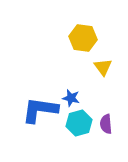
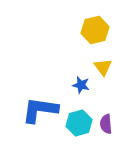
yellow hexagon: moved 12 px right, 8 px up; rotated 20 degrees counterclockwise
blue star: moved 10 px right, 13 px up
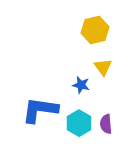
cyan hexagon: rotated 15 degrees counterclockwise
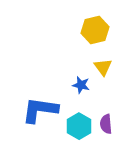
cyan hexagon: moved 3 px down
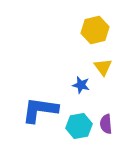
cyan hexagon: rotated 20 degrees clockwise
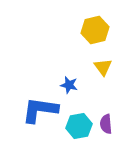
blue star: moved 12 px left
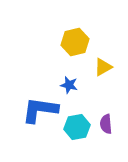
yellow hexagon: moved 20 px left, 12 px down
yellow triangle: rotated 36 degrees clockwise
cyan hexagon: moved 2 px left, 1 px down
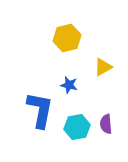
yellow hexagon: moved 8 px left, 4 px up
blue L-shape: rotated 93 degrees clockwise
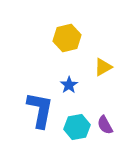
blue star: rotated 24 degrees clockwise
purple semicircle: moved 1 px left, 1 px down; rotated 24 degrees counterclockwise
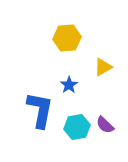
yellow hexagon: rotated 8 degrees clockwise
purple semicircle: rotated 18 degrees counterclockwise
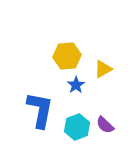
yellow hexagon: moved 18 px down
yellow triangle: moved 2 px down
blue star: moved 7 px right
cyan hexagon: rotated 10 degrees counterclockwise
